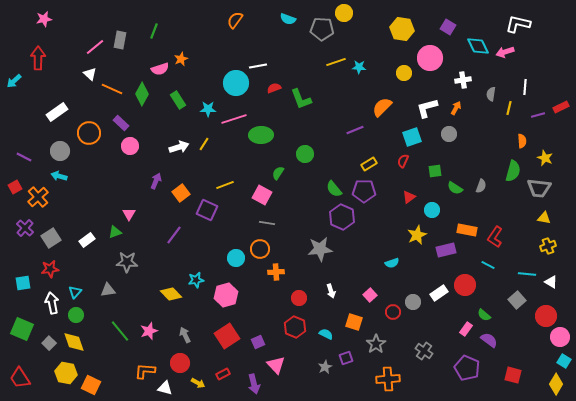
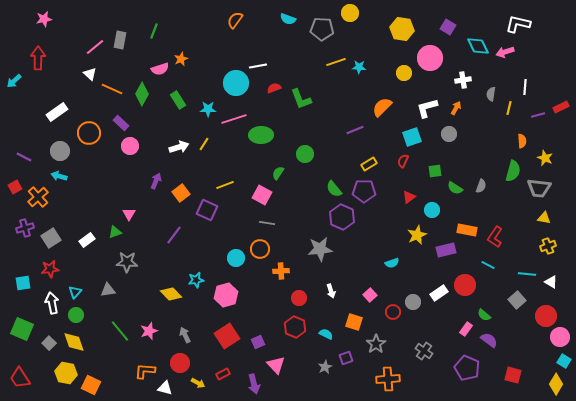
yellow circle at (344, 13): moved 6 px right
purple cross at (25, 228): rotated 30 degrees clockwise
orange cross at (276, 272): moved 5 px right, 1 px up
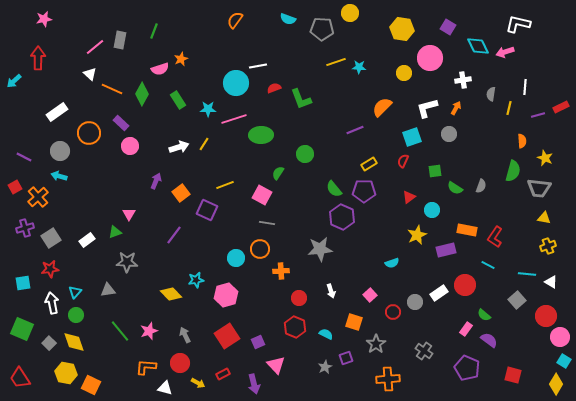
gray circle at (413, 302): moved 2 px right
orange L-shape at (145, 371): moved 1 px right, 4 px up
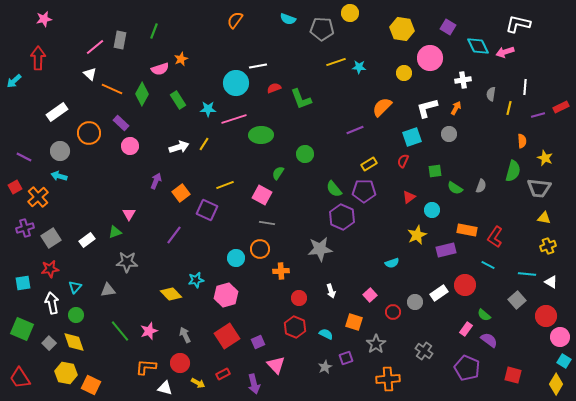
cyan triangle at (75, 292): moved 5 px up
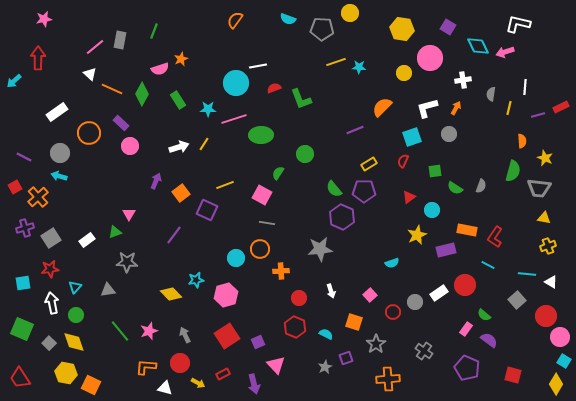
gray circle at (60, 151): moved 2 px down
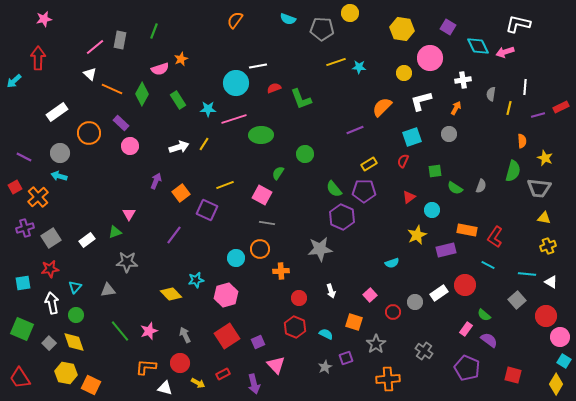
white L-shape at (427, 108): moved 6 px left, 7 px up
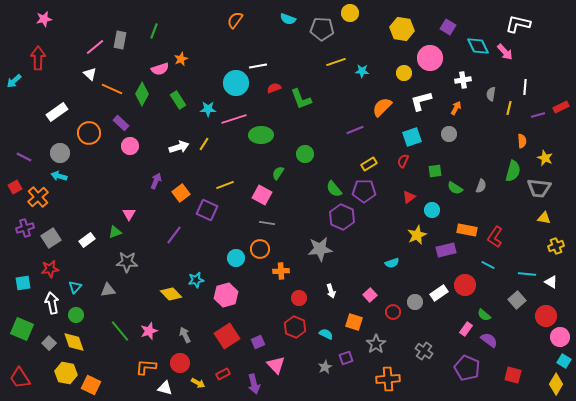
pink arrow at (505, 52): rotated 114 degrees counterclockwise
cyan star at (359, 67): moved 3 px right, 4 px down
yellow cross at (548, 246): moved 8 px right
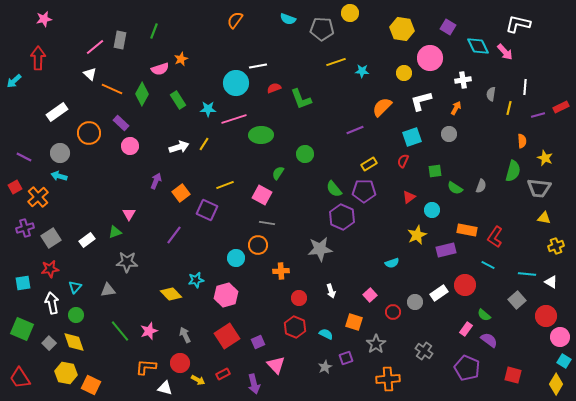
orange circle at (260, 249): moved 2 px left, 4 px up
yellow arrow at (198, 383): moved 3 px up
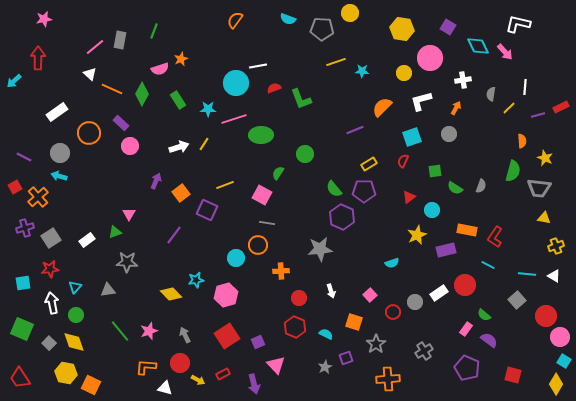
yellow line at (509, 108): rotated 32 degrees clockwise
white triangle at (551, 282): moved 3 px right, 6 px up
gray cross at (424, 351): rotated 24 degrees clockwise
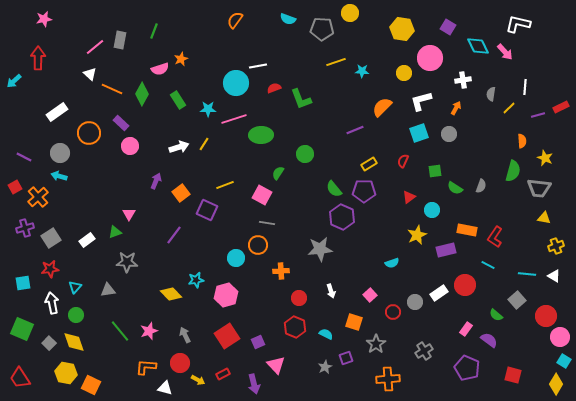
cyan square at (412, 137): moved 7 px right, 4 px up
green semicircle at (484, 315): moved 12 px right
